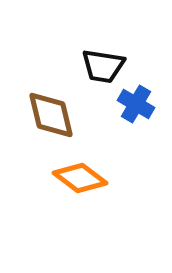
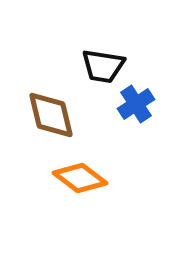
blue cross: rotated 27 degrees clockwise
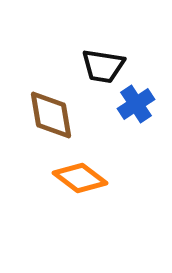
brown diamond: rotated 4 degrees clockwise
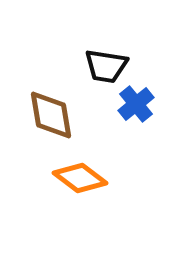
black trapezoid: moved 3 px right
blue cross: rotated 6 degrees counterclockwise
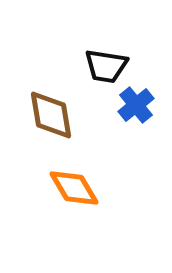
blue cross: moved 1 px down
orange diamond: moved 6 px left, 10 px down; rotated 22 degrees clockwise
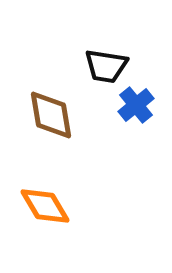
orange diamond: moved 29 px left, 18 px down
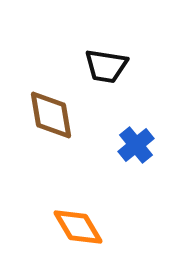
blue cross: moved 40 px down
orange diamond: moved 33 px right, 21 px down
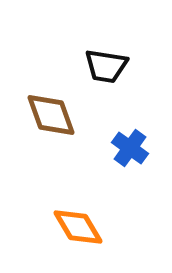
brown diamond: rotated 10 degrees counterclockwise
blue cross: moved 6 px left, 3 px down; rotated 15 degrees counterclockwise
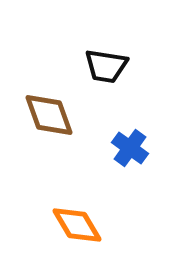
brown diamond: moved 2 px left
orange diamond: moved 1 px left, 2 px up
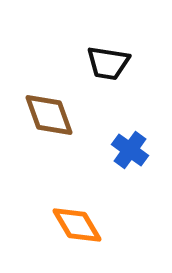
black trapezoid: moved 2 px right, 3 px up
blue cross: moved 2 px down
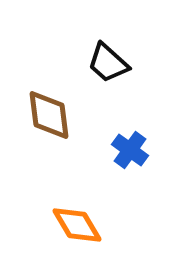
black trapezoid: rotated 33 degrees clockwise
brown diamond: rotated 12 degrees clockwise
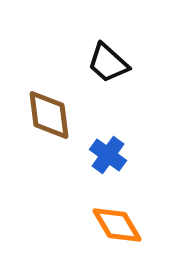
blue cross: moved 22 px left, 5 px down
orange diamond: moved 40 px right
